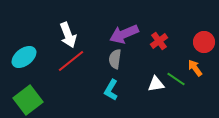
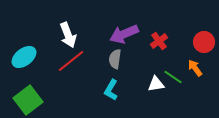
green line: moved 3 px left, 2 px up
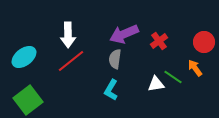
white arrow: rotated 20 degrees clockwise
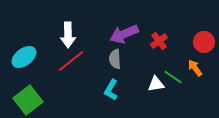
gray semicircle: rotated 12 degrees counterclockwise
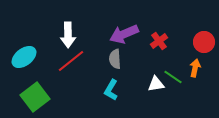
orange arrow: rotated 48 degrees clockwise
green square: moved 7 px right, 3 px up
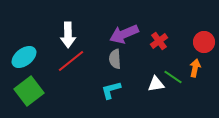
cyan L-shape: rotated 45 degrees clockwise
green square: moved 6 px left, 6 px up
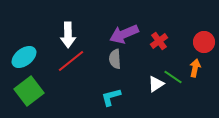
white triangle: rotated 24 degrees counterclockwise
cyan L-shape: moved 7 px down
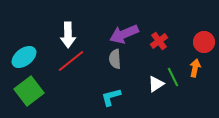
green line: rotated 30 degrees clockwise
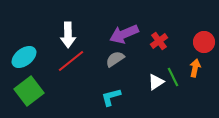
gray semicircle: rotated 60 degrees clockwise
white triangle: moved 2 px up
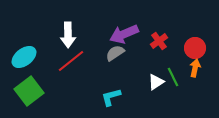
red circle: moved 9 px left, 6 px down
gray semicircle: moved 6 px up
